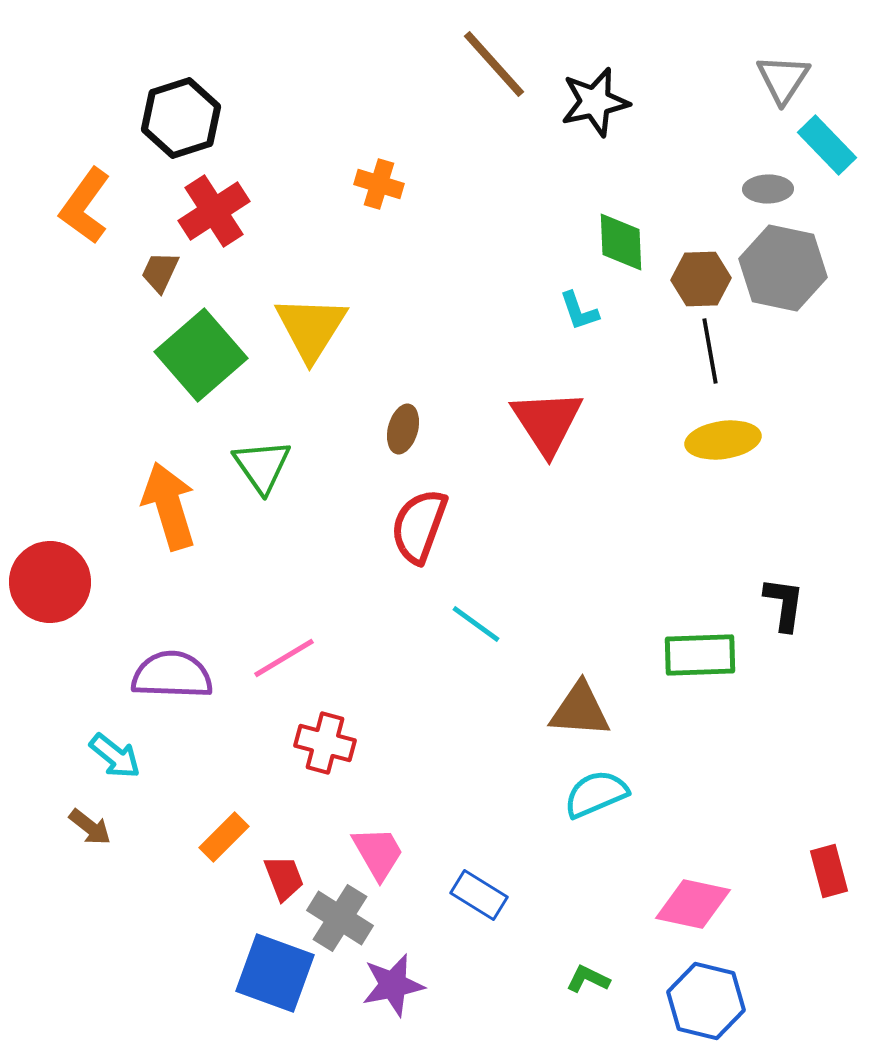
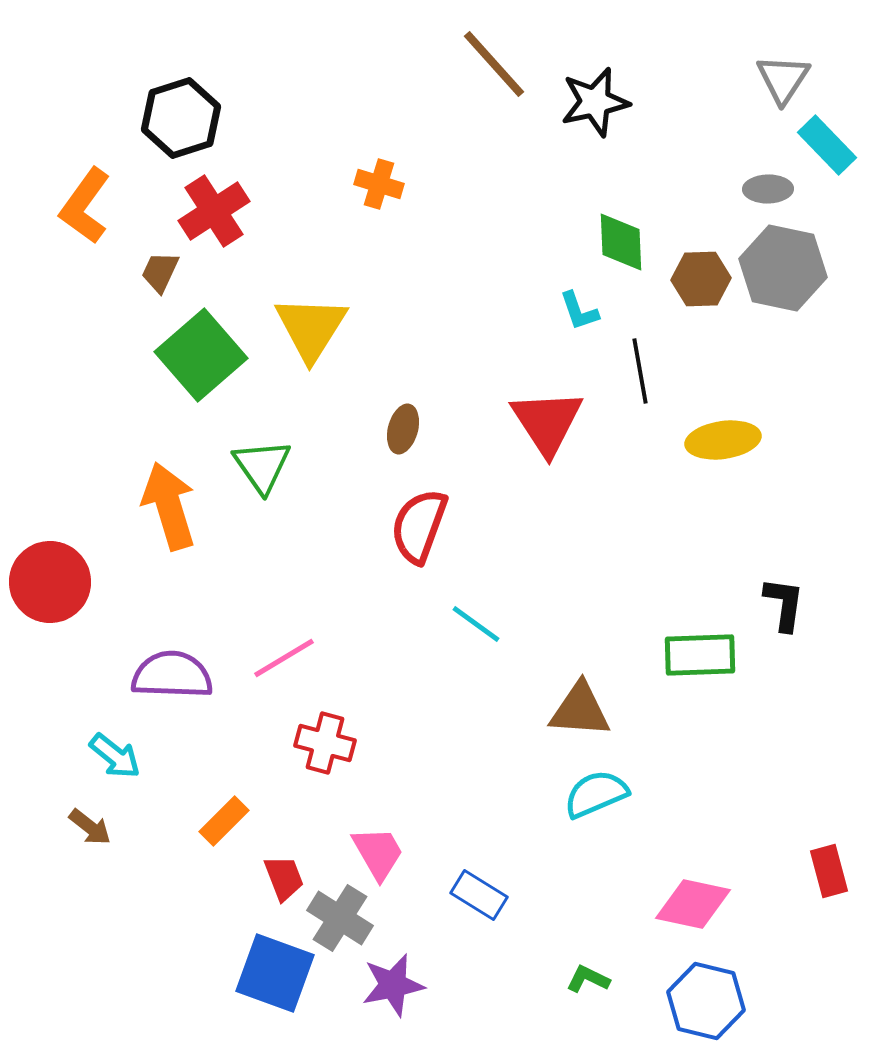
black line at (710, 351): moved 70 px left, 20 px down
orange rectangle at (224, 837): moved 16 px up
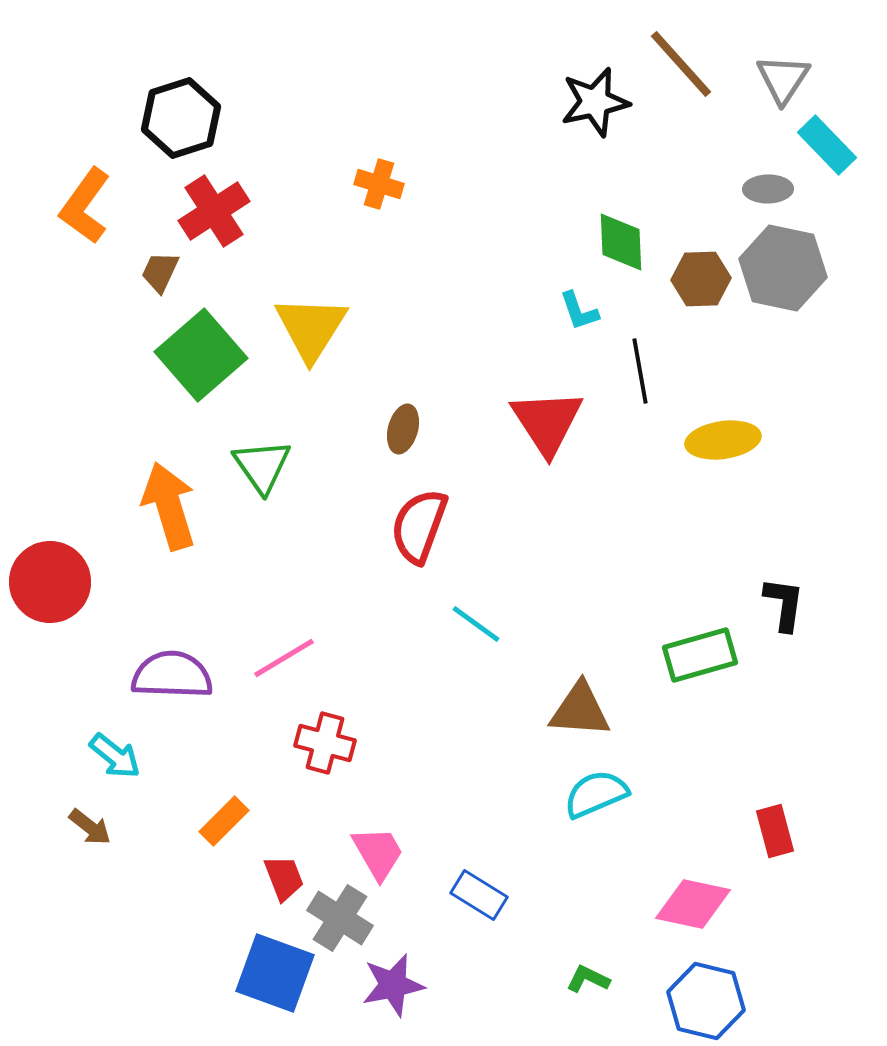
brown line at (494, 64): moved 187 px right
green rectangle at (700, 655): rotated 14 degrees counterclockwise
red rectangle at (829, 871): moved 54 px left, 40 px up
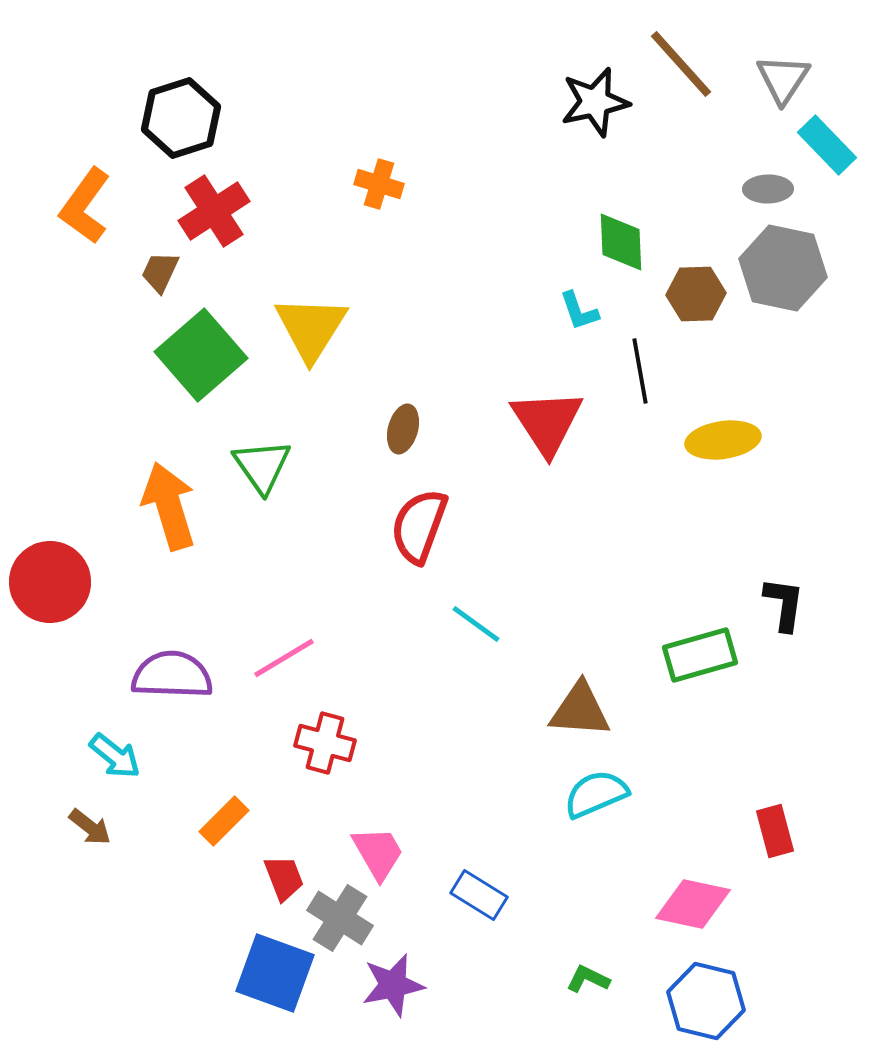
brown hexagon at (701, 279): moved 5 px left, 15 px down
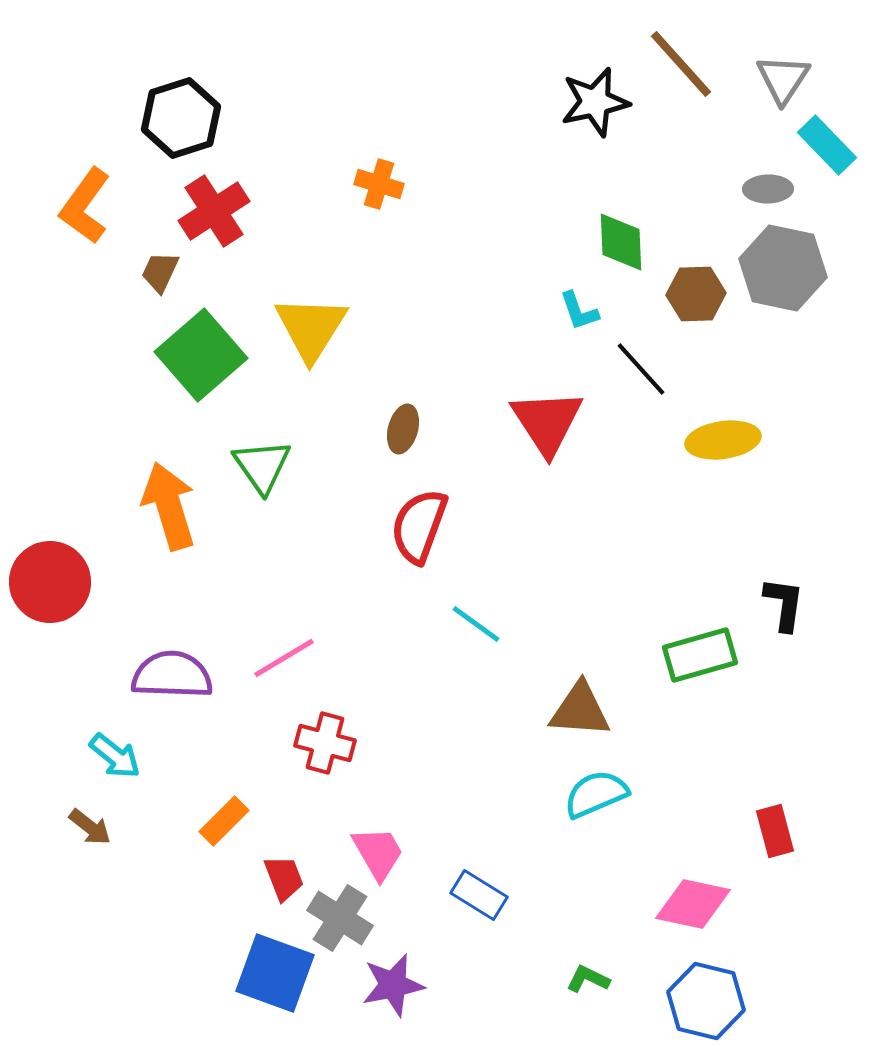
black line at (640, 371): moved 1 px right, 2 px up; rotated 32 degrees counterclockwise
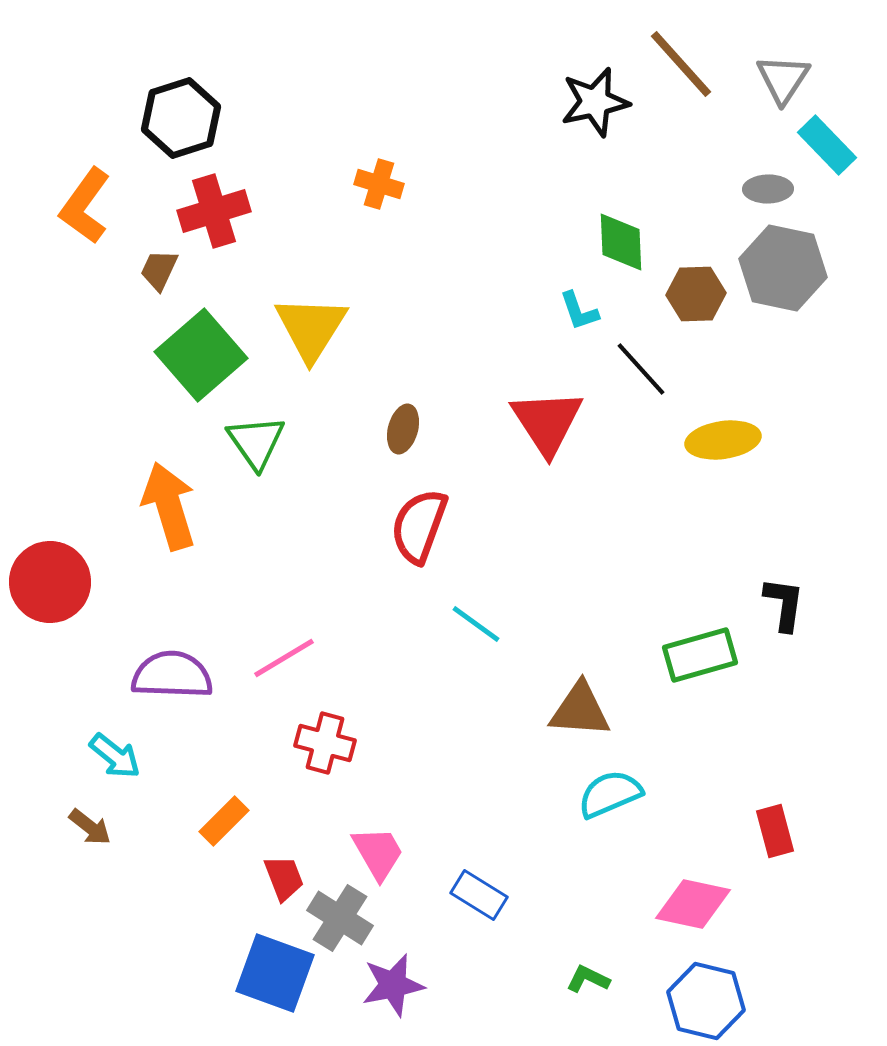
red cross at (214, 211): rotated 16 degrees clockwise
brown trapezoid at (160, 272): moved 1 px left, 2 px up
green triangle at (262, 466): moved 6 px left, 24 px up
cyan semicircle at (596, 794): moved 14 px right
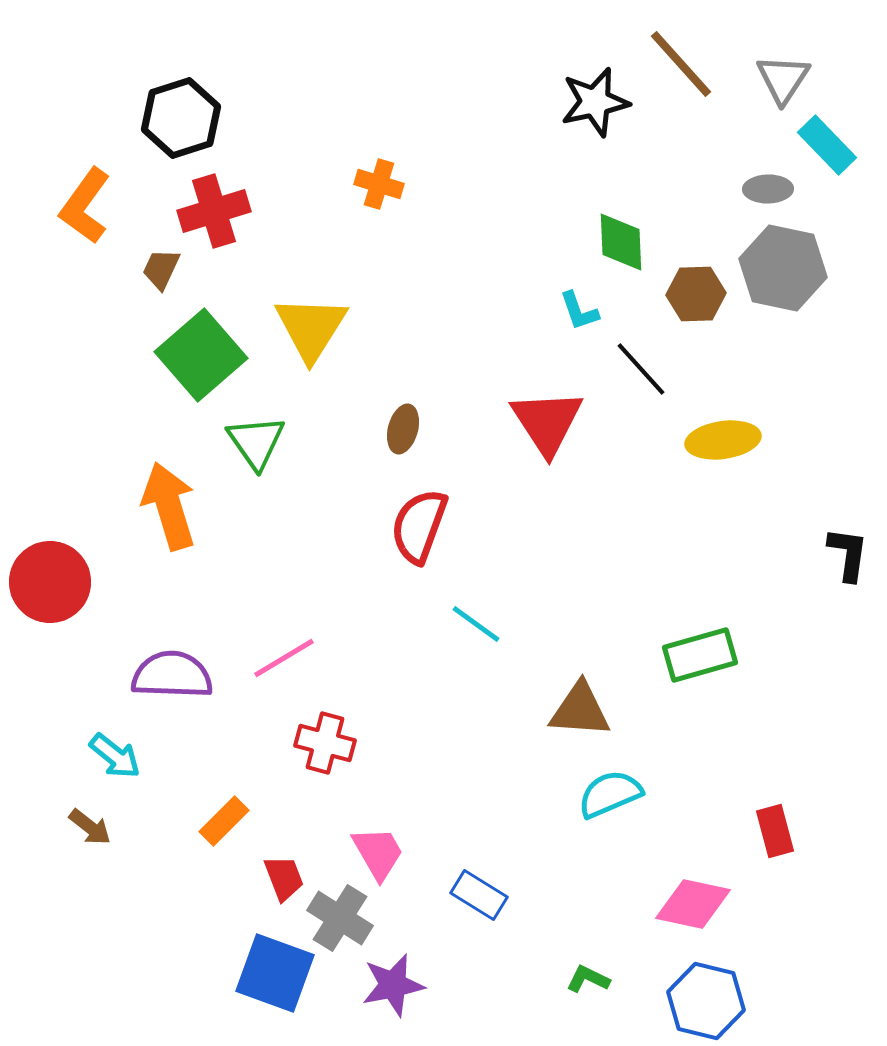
brown trapezoid at (159, 270): moved 2 px right, 1 px up
black L-shape at (784, 604): moved 64 px right, 50 px up
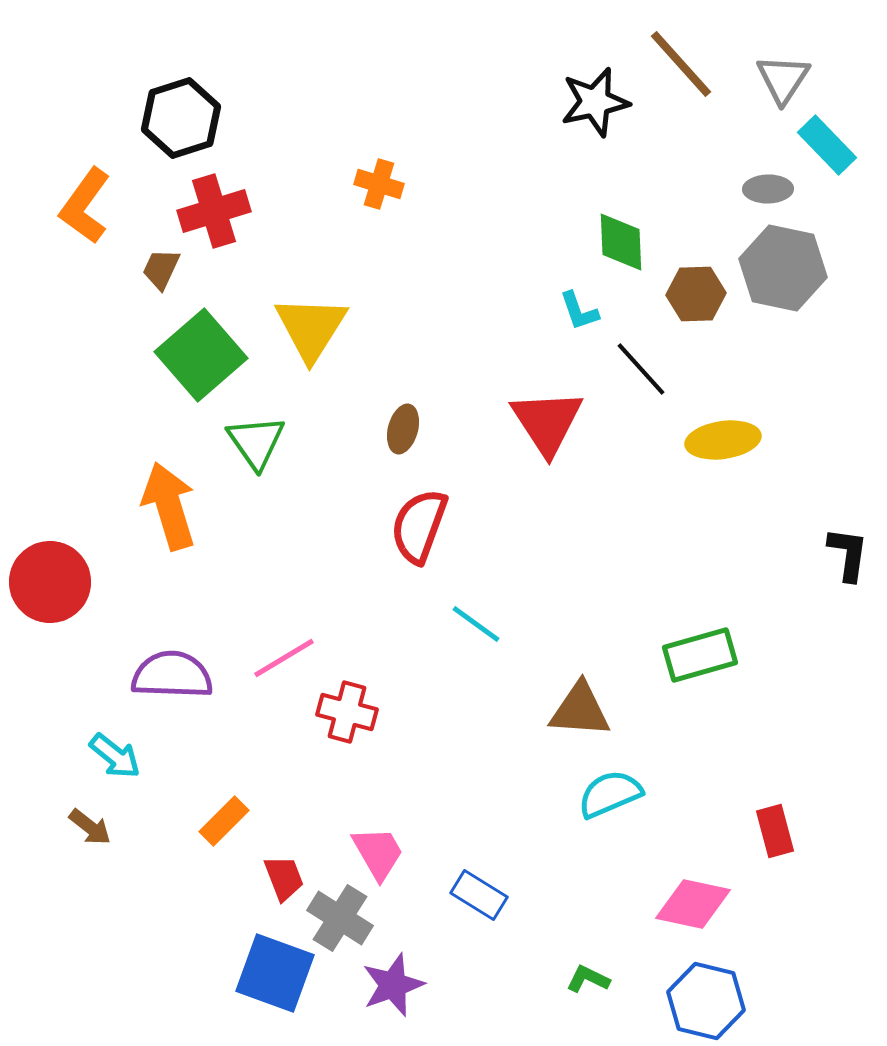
red cross at (325, 743): moved 22 px right, 31 px up
purple star at (393, 985): rotated 8 degrees counterclockwise
